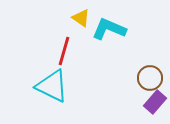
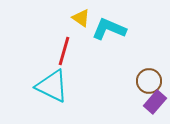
brown circle: moved 1 px left, 3 px down
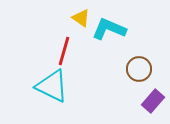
brown circle: moved 10 px left, 12 px up
purple rectangle: moved 2 px left, 1 px up
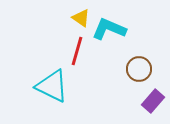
red line: moved 13 px right
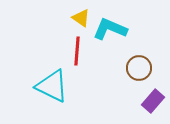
cyan L-shape: moved 1 px right
red line: rotated 12 degrees counterclockwise
brown circle: moved 1 px up
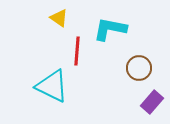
yellow triangle: moved 22 px left
cyan L-shape: rotated 12 degrees counterclockwise
purple rectangle: moved 1 px left, 1 px down
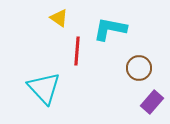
cyan triangle: moved 8 px left, 2 px down; rotated 21 degrees clockwise
